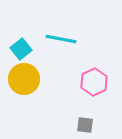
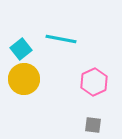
gray square: moved 8 px right
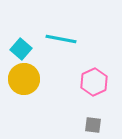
cyan square: rotated 10 degrees counterclockwise
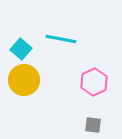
yellow circle: moved 1 px down
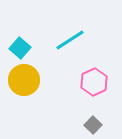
cyan line: moved 9 px right, 1 px down; rotated 44 degrees counterclockwise
cyan square: moved 1 px left, 1 px up
gray square: rotated 36 degrees clockwise
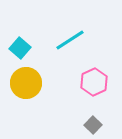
yellow circle: moved 2 px right, 3 px down
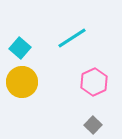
cyan line: moved 2 px right, 2 px up
yellow circle: moved 4 px left, 1 px up
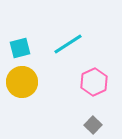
cyan line: moved 4 px left, 6 px down
cyan square: rotated 35 degrees clockwise
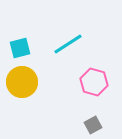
pink hexagon: rotated 20 degrees counterclockwise
gray square: rotated 18 degrees clockwise
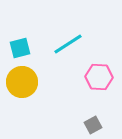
pink hexagon: moved 5 px right, 5 px up; rotated 12 degrees counterclockwise
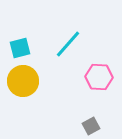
cyan line: rotated 16 degrees counterclockwise
yellow circle: moved 1 px right, 1 px up
gray square: moved 2 px left, 1 px down
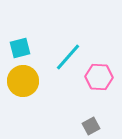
cyan line: moved 13 px down
